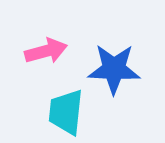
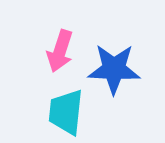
pink arrow: moved 14 px right; rotated 123 degrees clockwise
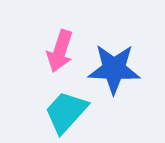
cyan trapezoid: rotated 36 degrees clockwise
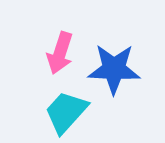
pink arrow: moved 2 px down
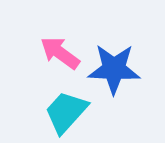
pink arrow: rotated 108 degrees clockwise
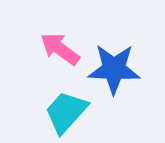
pink arrow: moved 4 px up
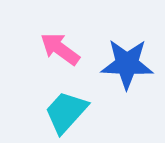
blue star: moved 13 px right, 5 px up
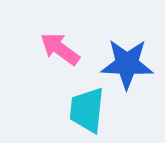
cyan trapezoid: moved 21 px right, 2 px up; rotated 36 degrees counterclockwise
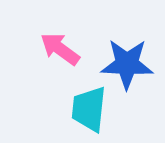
cyan trapezoid: moved 2 px right, 1 px up
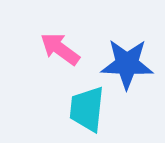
cyan trapezoid: moved 2 px left
